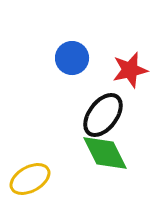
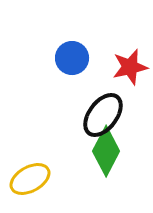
red star: moved 3 px up
green diamond: moved 1 px right, 2 px up; rotated 54 degrees clockwise
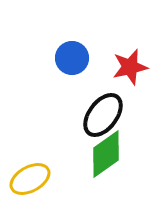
green diamond: moved 3 px down; rotated 27 degrees clockwise
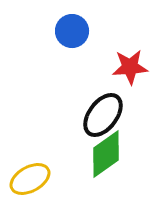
blue circle: moved 27 px up
red star: rotated 9 degrees clockwise
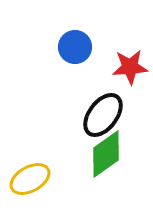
blue circle: moved 3 px right, 16 px down
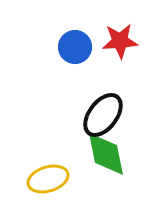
red star: moved 10 px left, 26 px up
green diamond: rotated 66 degrees counterclockwise
yellow ellipse: moved 18 px right; rotated 12 degrees clockwise
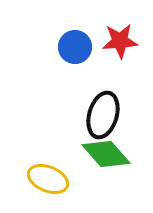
black ellipse: rotated 21 degrees counterclockwise
green diamond: rotated 30 degrees counterclockwise
yellow ellipse: rotated 39 degrees clockwise
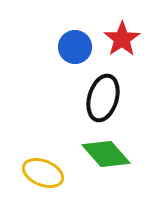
red star: moved 2 px right, 2 px up; rotated 30 degrees counterclockwise
black ellipse: moved 17 px up
yellow ellipse: moved 5 px left, 6 px up
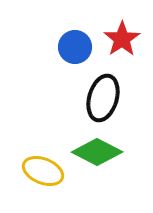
green diamond: moved 9 px left, 2 px up; rotated 21 degrees counterclockwise
yellow ellipse: moved 2 px up
